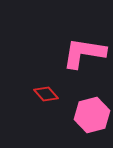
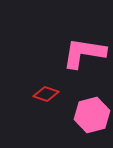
red diamond: rotated 30 degrees counterclockwise
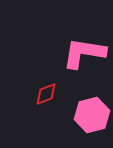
red diamond: rotated 40 degrees counterclockwise
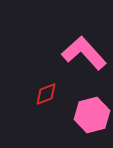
pink L-shape: rotated 39 degrees clockwise
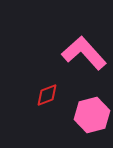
red diamond: moved 1 px right, 1 px down
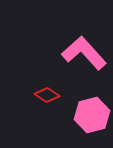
red diamond: rotated 55 degrees clockwise
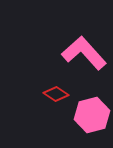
red diamond: moved 9 px right, 1 px up
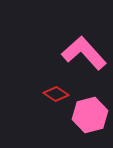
pink hexagon: moved 2 px left
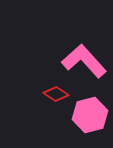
pink L-shape: moved 8 px down
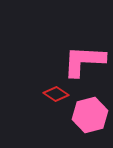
pink L-shape: rotated 45 degrees counterclockwise
